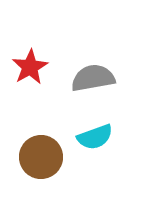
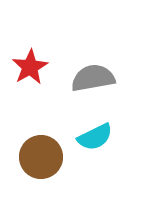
cyan semicircle: rotated 6 degrees counterclockwise
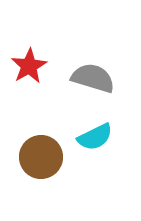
red star: moved 1 px left, 1 px up
gray semicircle: rotated 27 degrees clockwise
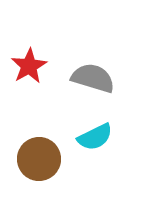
brown circle: moved 2 px left, 2 px down
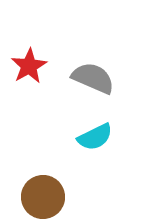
gray semicircle: rotated 6 degrees clockwise
brown circle: moved 4 px right, 38 px down
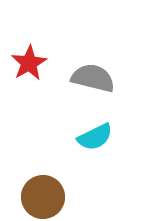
red star: moved 3 px up
gray semicircle: rotated 9 degrees counterclockwise
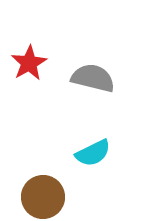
cyan semicircle: moved 2 px left, 16 px down
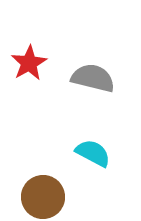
cyan semicircle: rotated 126 degrees counterclockwise
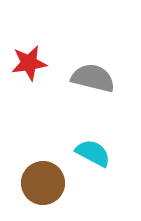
red star: rotated 21 degrees clockwise
brown circle: moved 14 px up
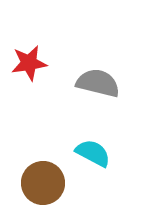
gray semicircle: moved 5 px right, 5 px down
